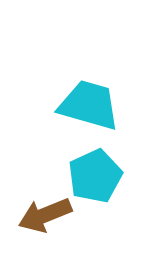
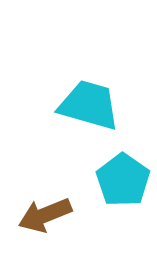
cyan pentagon: moved 28 px right, 4 px down; rotated 12 degrees counterclockwise
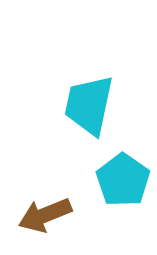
cyan trapezoid: rotated 94 degrees counterclockwise
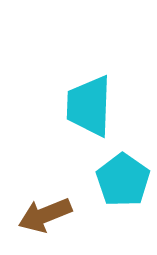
cyan trapezoid: moved 1 px down; rotated 10 degrees counterclockwise
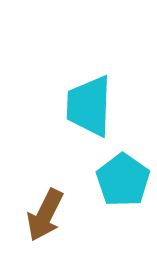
brown arrow: rotated 42 degrees counterclockwise
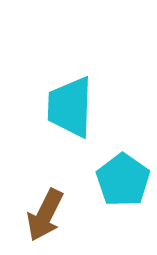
cyan trapezoid: moved 19 px left, 1 px down
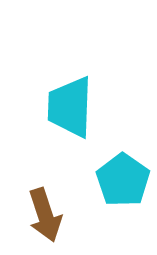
brown arrow: rotated 44 degrees counterclockwise
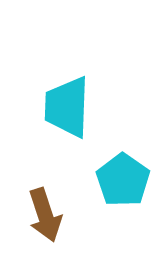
cyan trapezoid: moved 3 px left
